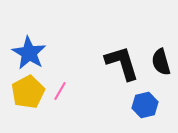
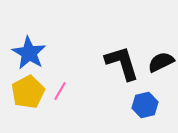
black semicircle: rotated 80 degrees clockwise
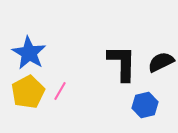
black L-shape: rotated 18 degrees clockwise
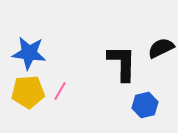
blue star: rotated 24 degrees counterclockwise
black semicircle: moved 14 px up
yellow pentagon: rotated 24 degrees clockwise
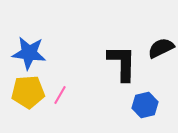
pink line: moved 4 px down
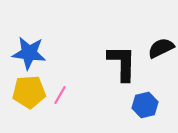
yellow pentagon: moved 1 px right
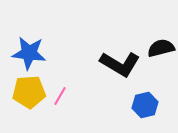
black semicircle: rotated 12 degrees clockwise
black L-shape: moved 2 px left, 1 px down; rotated 120 degrees clockwise
pink line: moved 1 px down
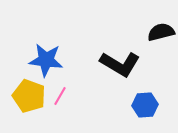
black semicircle: moved 16 px up
blue star: moved 17 px right, 7 px down
yellow pentagon: moved 4 px down; rotated 24 degrees clockwise
blue hexagon: rotated 10 degrees clockwise
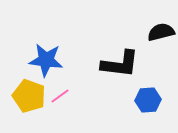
black L-shape: rotated 24 degrees counterclockwise
pink line: rotated 24 degrees clockwise
blue hexagon: moved 3 px right, 5 px up
